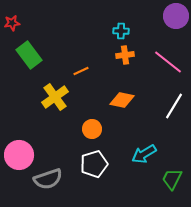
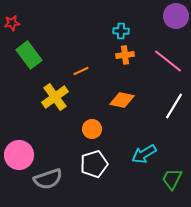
pink line: moved 1 px up
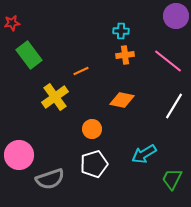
gray semicircle: moved 2 px right
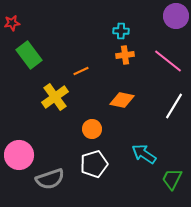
cyan arrow: rotated 65 degrees clockwise
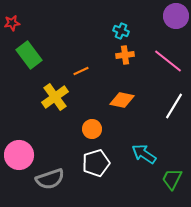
cyan cross: rotated 21 degrees clockwise
white pentagon: moved 2 px right, 1 px up
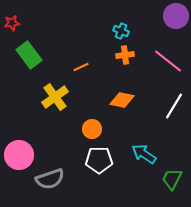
orange line: moved 4 px up
white pentagon: moved 3 px right, 3 px up; rotated 16 degrees clockwise
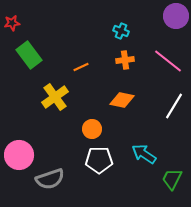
orange cross: moved 5 px down
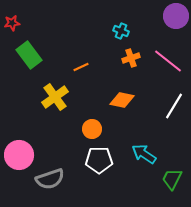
orange cross: moved 6 px right, 2 px up; rotated 12 degrees counterclockwise
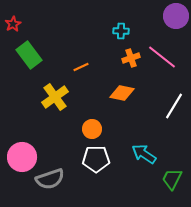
red star: moved 1 px right, 1 px down; rotated 21 degrees counterclockwise
cyan cross: rotated 21 degrees counterclockwise
pink line: moved 6 px left, 4 px up
orange diamond: moved 7 px up
pink circle: moved 3 px right, 2 px down
white pentagon: moved 3 px left, 1 px up
